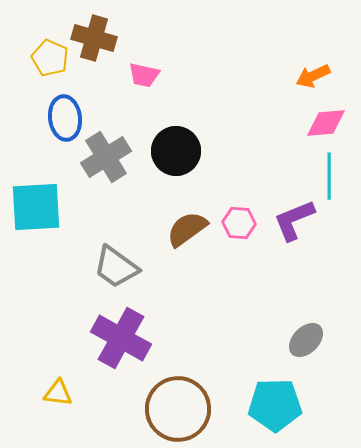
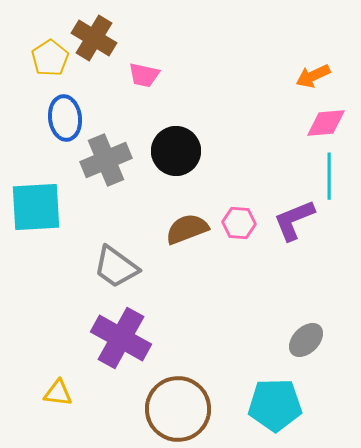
brown cross: rotated 15 degrees clockwise
yellow pentagon: rotated 15 degrees clockwise
gray cross: moved 3 px down; rotated 9 degrees clockwise
brown semicircle: rotated 15 degrees clockwise
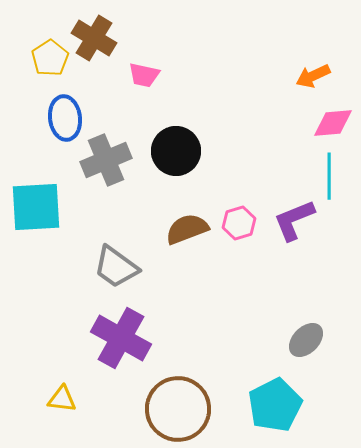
pink diamond: moved 7 px right
pink hexagon: rotated 20 degrees counterclockwise
yellow triangle: moved 4 px right, 6 px down
cyan pentagon: rotated 26 degrees counterclockwise
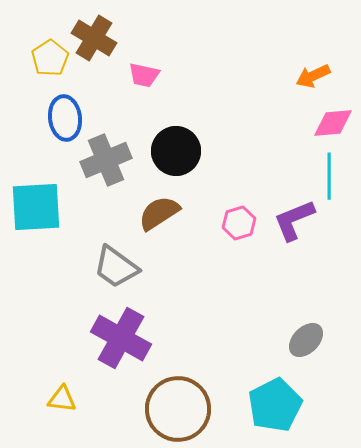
brown semicircle: moved 28 px left, 16 px up; rotated 12 degrees counterclockwise
